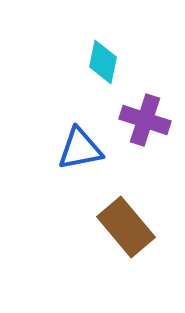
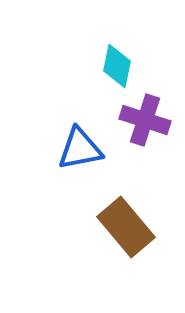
cyan diamond: moved 14 px right, 4 px down
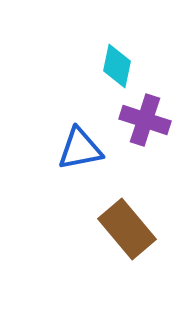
brown rectangle: moved 1 px right, 2 px down
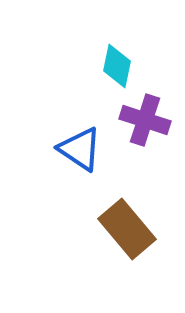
blue triangle: rotated 45 degrees clockwise
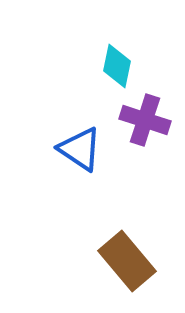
brown rectangle: moved 32 px down
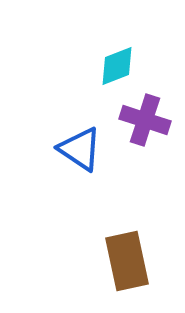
cyan diamond: rotated 57 degrees clockwise
brown rectangle: rotated 28 degrees clockwise
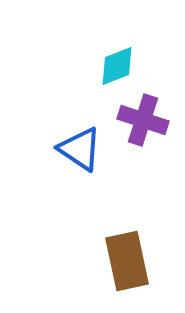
purple cross: moved 2 px left
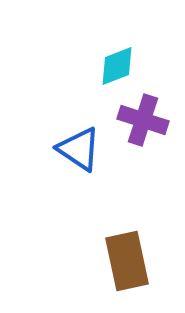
blue triangle: moved 1 px left
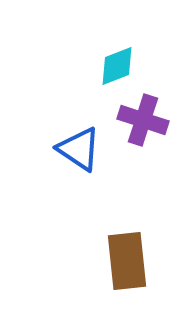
brown rectangle: rotated 6 degrees clockwise
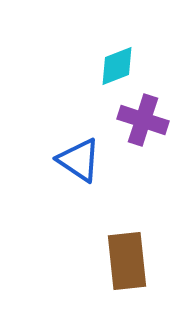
blue triangle: moved 11 px down
